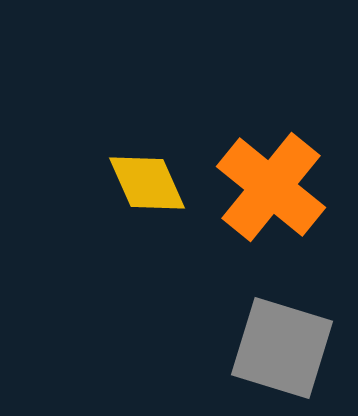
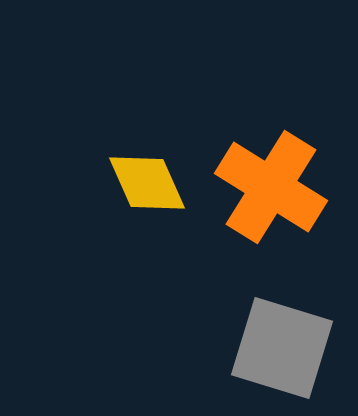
orange cross: rotated 7 degrees counterclockwise
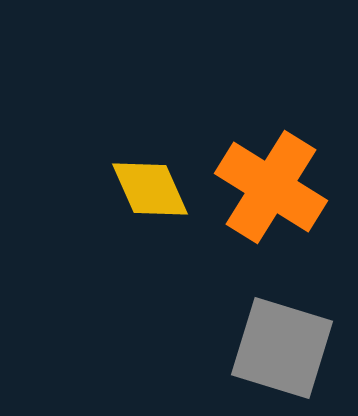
yellow diamond: moved 3 px right, 6 px down
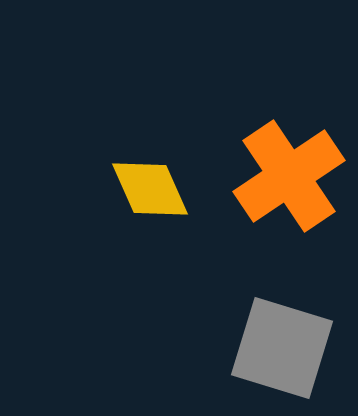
orange cross: moved 18 px right, 11 px up; rotated 24 degrees clockwise
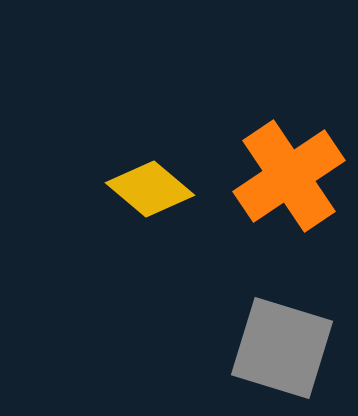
yellow diamond: rotated 26 degrees counterclockwise
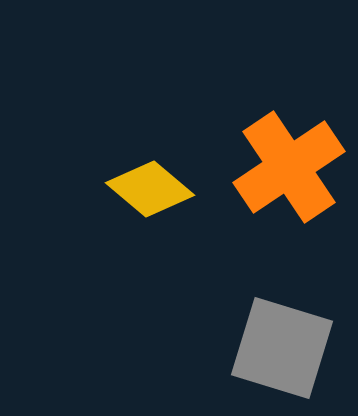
orange cross: moved 9 px up
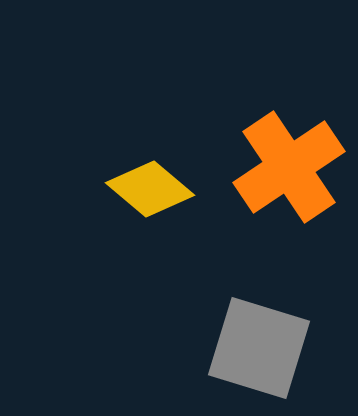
gray square: moved 23 px left
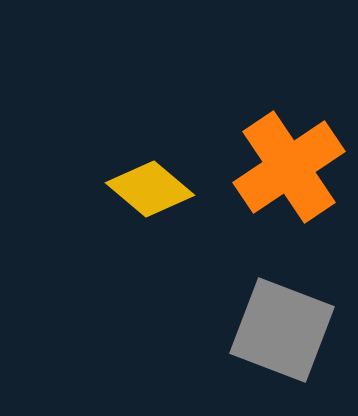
gray square: moved 23 px right, 18 px up; rotated 4 degrees clockwise
